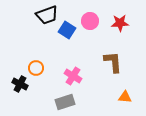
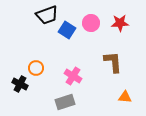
pink circle: moved 1 px right, 2 px down
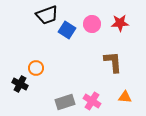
pink circle: moved 1 px right, 1 px down
pink cross: moved 19 px right, 25 px down
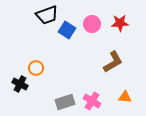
brown L-shape: rotated 65 degrees clockwise
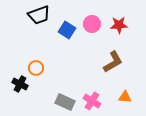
black trapezoid: moved 8 px left
red star: moved 1 px left, 2 px down
gray rectangle: rotated 42 degrees clockwise
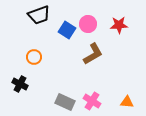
pink circle: moved 4 px left
brown L-shape: moved 20 px left, 8 px up
orange circle: moved 2 px left, 11 px up
orange triangle: moved 2 px right, 5 px down
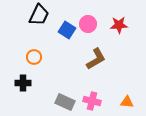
black trapezoid: rotated 45 degrees counterclockwise
brown L-shape: moved 3 px right, 5 px down
black cross: moved 3 px right, 1 px up; rotated 28 degrees counterclockwise
pink cross: rotated 18 degrees counterclockwise
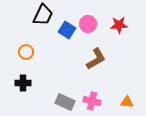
black trapezoid: moved 4 px right
orange circle: moved 8 px left, 5 px up
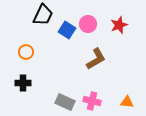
red star: rotated 18 degrees counterclockwise
